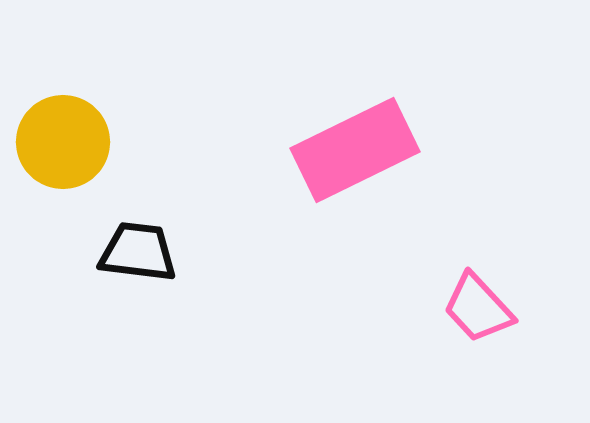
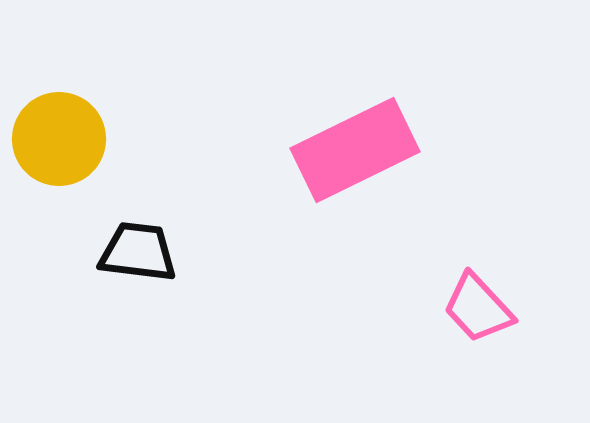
yellow circle: moved 4 px left, 3 px up
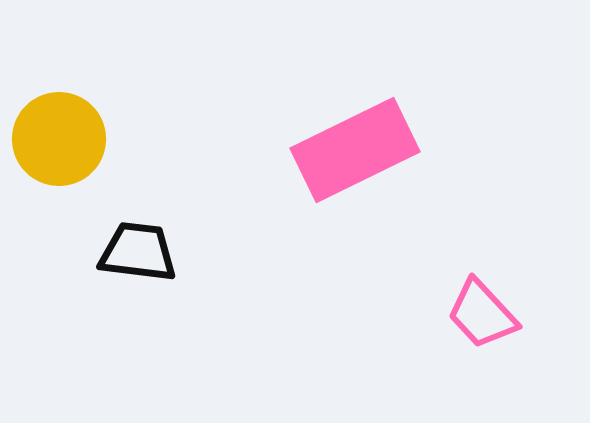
pink trapezoid: moved 4 px right, 6 px down
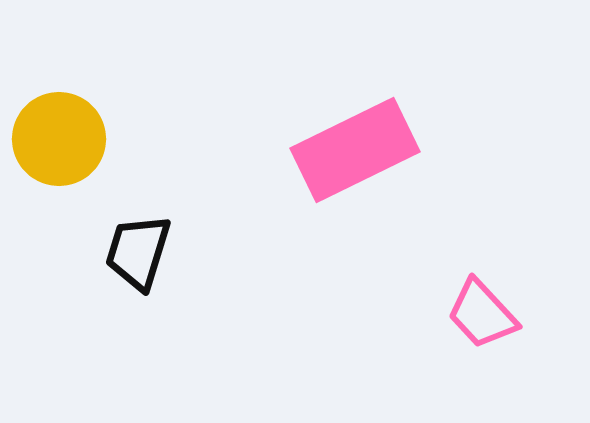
black trapezoid: rotated 80 degrees counterclockwise
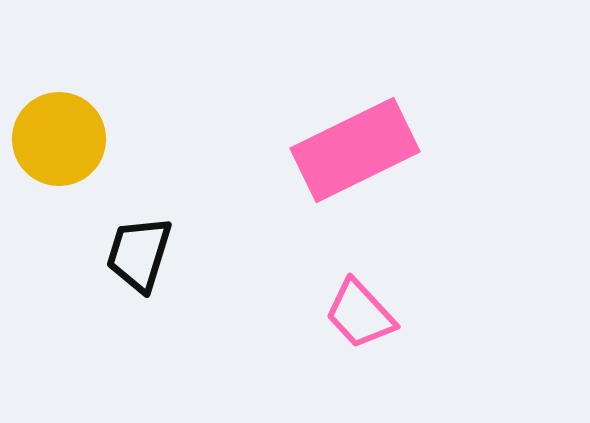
black trapezoid: moved 1 px right, 2 px down
pink trapezoid: moved 122 px left
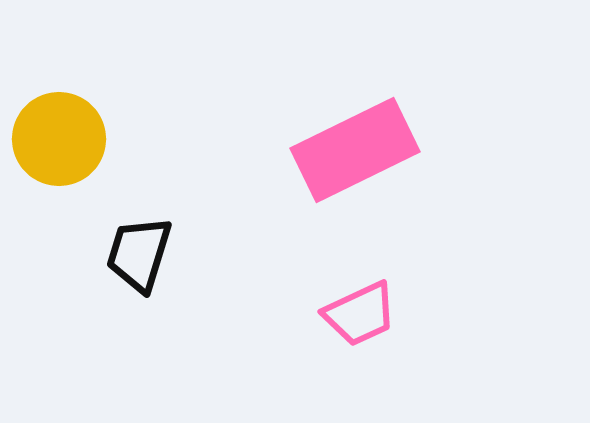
pink trapezoid: rotated 72 degrees counterclockwise
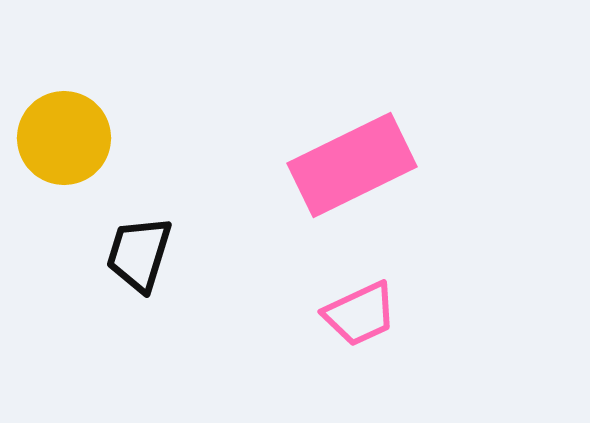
yellow circle: moved 5 px right, 1 px up
pink rectangle: moved 3 px left, 15 px down
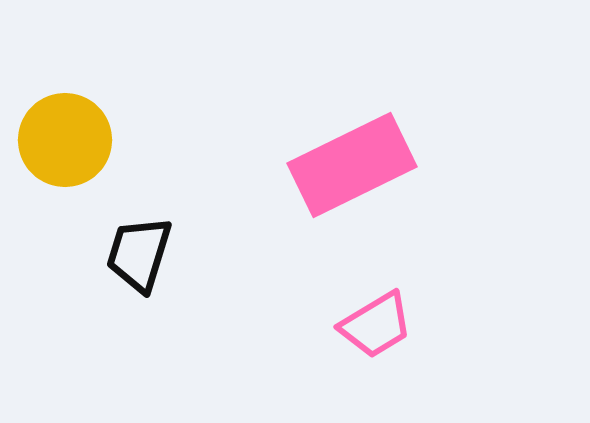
yellow circle: moved 1 px right, 2 px down
pink trapezoid: moved 16 px right, 11 px down; rotated 6 degrees counterclockwise
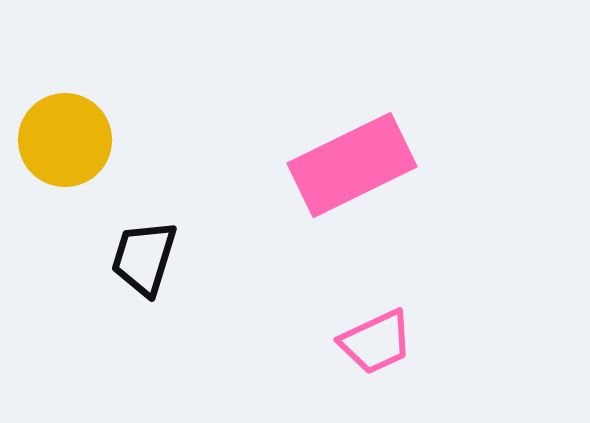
black trapezoid: moved 5 px right, 4 px down
pink trapezoid: moved 17 px down; rotated 6 degrees clockwise
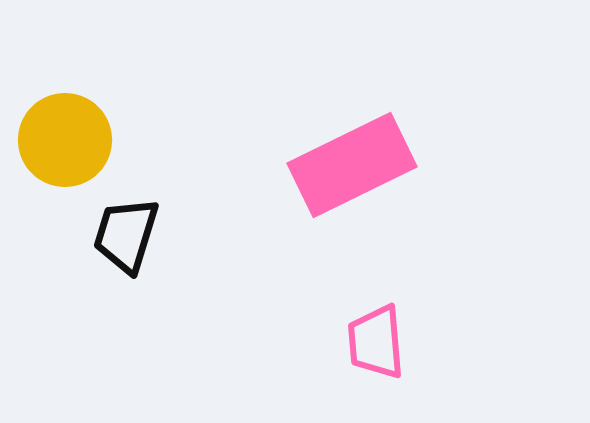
black trapezoid: moved 18 px left, 23 px up
pink trapezoid: rotated 110 degrees clockwise
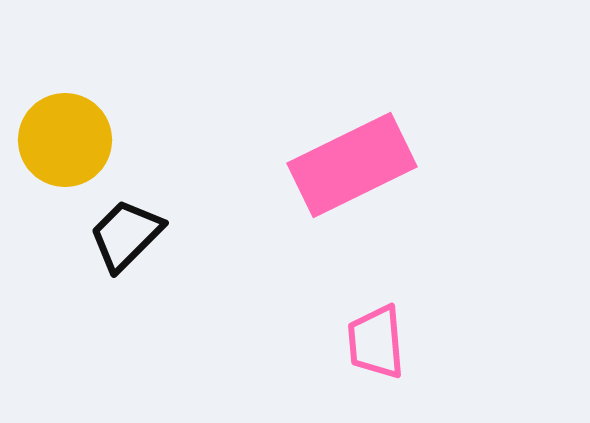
black trapezoid: rotated 28 degrees clockwise
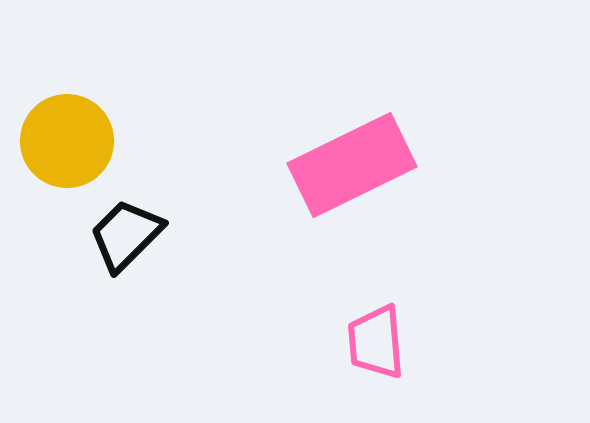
yellow circle: moved 2 px right, 1 px down
